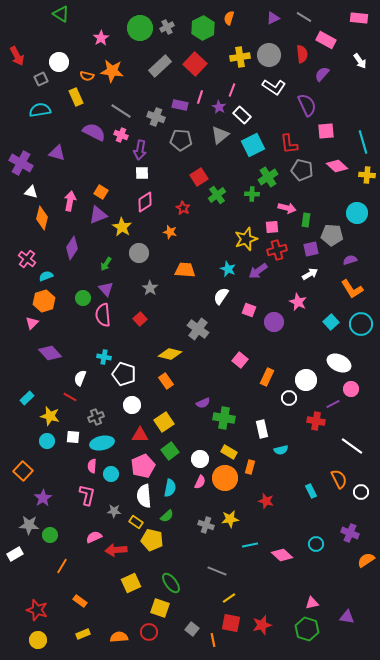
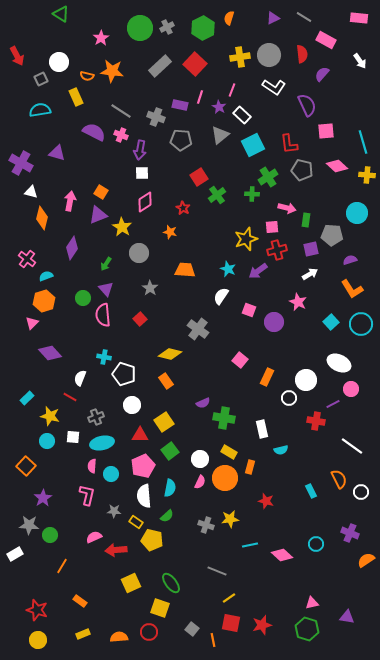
orange square at (23, 471): moved 3 px right, 5 px up
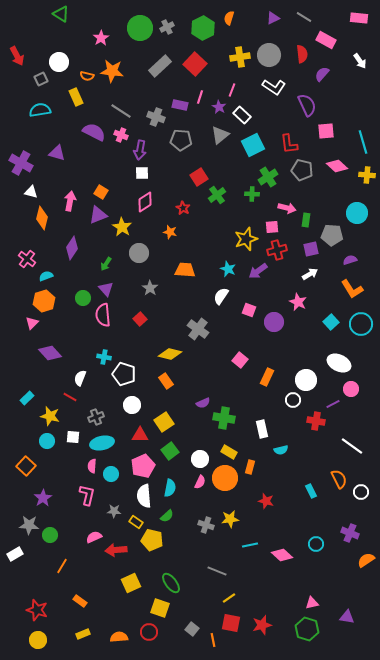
white circle at (289, 398): moved 4 px right, 2 px down
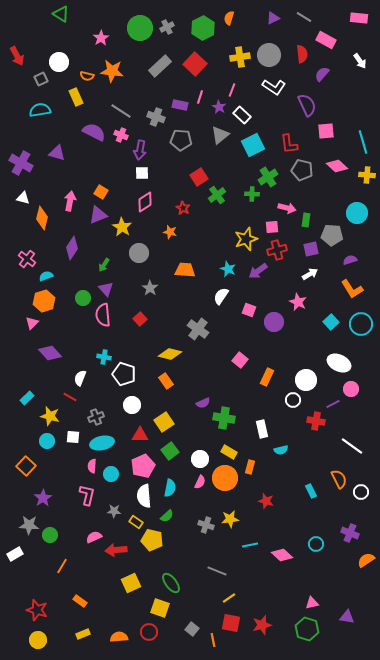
white triangle at (31, 192): moved 8 px left, 6 px down
green arrow at (106, 264): moved 2 px left, 1 px down
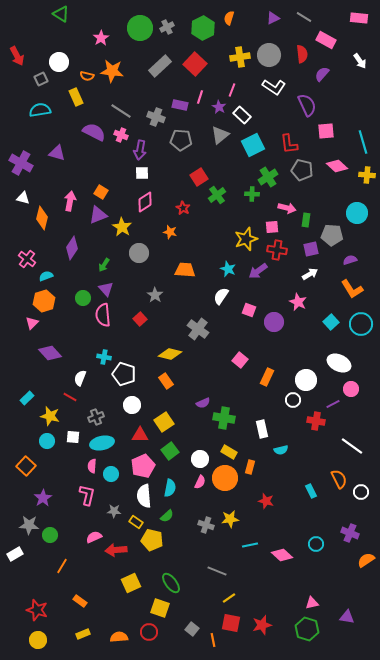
red cross at (277, 250): rotated 24 degrees clockwise
gray star at (150, 288): moved 5 px right, 7 px down
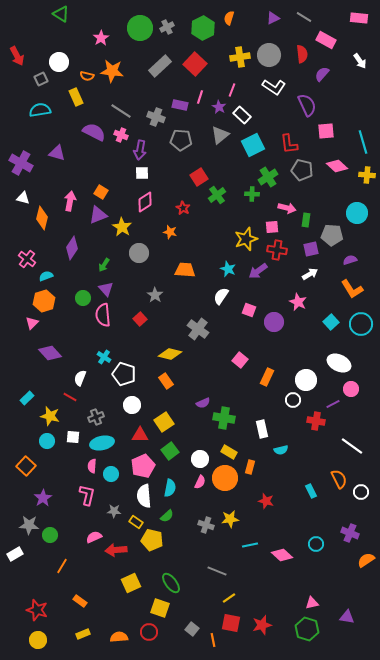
cyan cross at (104, 357): rotated 24 degrees clockwise
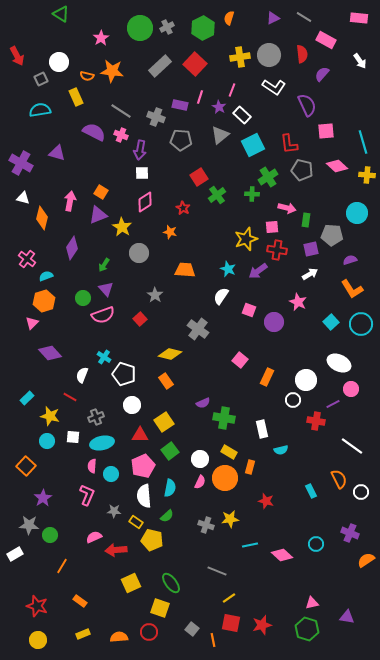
pink semicircle at (103, 315): rotated 105 degrees counterclockwise
white semicircle at (80, 378): moved 2 px right, 3 px up
pink L-shape at (87, 495): rotated 10 degrees clockwise
red star at (37, 610): moved 4 px up
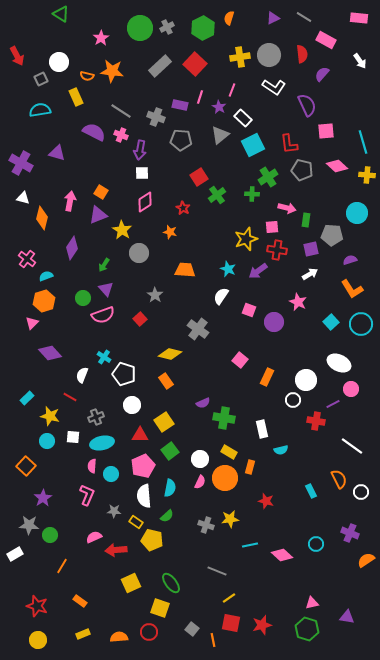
white rectangle at (242, 115): moved 1 px right, 3 px down
yellow star at (122, 227): moved 3 px down
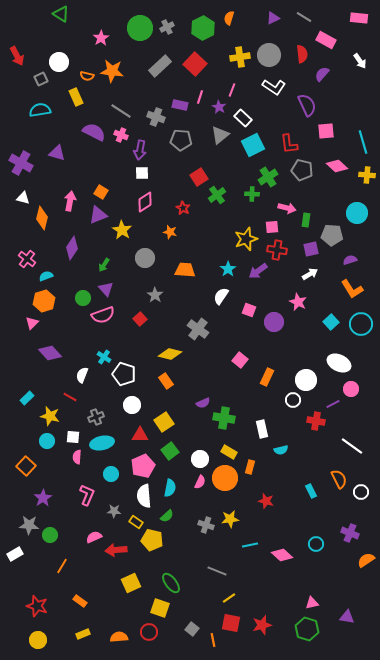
gray circle at (139, 253): moved 6 px right, 5 px down
cyan star at (228, 269): rotated 14 degrees clockwise
pink semicircle at (92, 466): moved 15 px left, 9 px up
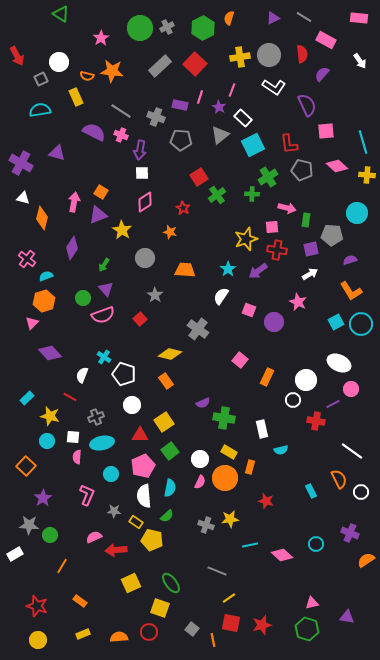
pink arrow at (70, 201): moved 4 px right, 1 px down
orange L-shape at (352, 289): moved 1 px left, 2 px down
cyan square at (331, 322): moved 5 px right; rotated 14 degrees clockwise
white line at (352, 446): moved 5 px down
